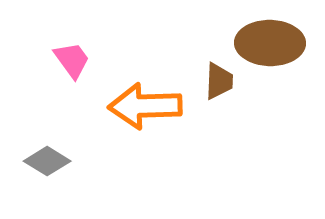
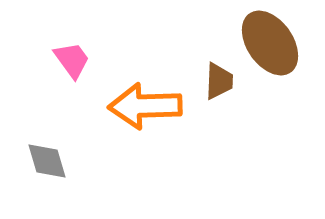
brown ellipse: rotated 54 degrees clockwise
gray diamond: rotated 42 degrees clockwise
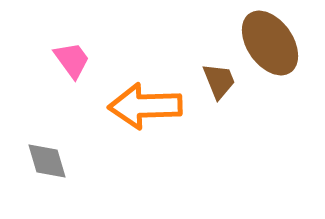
brown trapezoid: rotated 24 degrees counterclockwise
